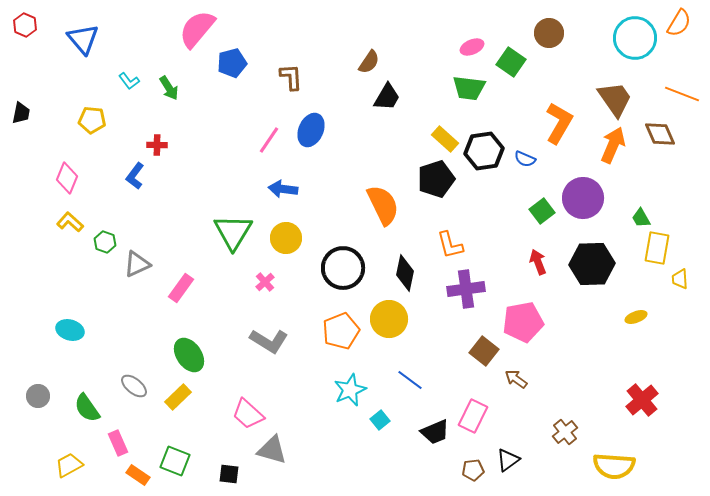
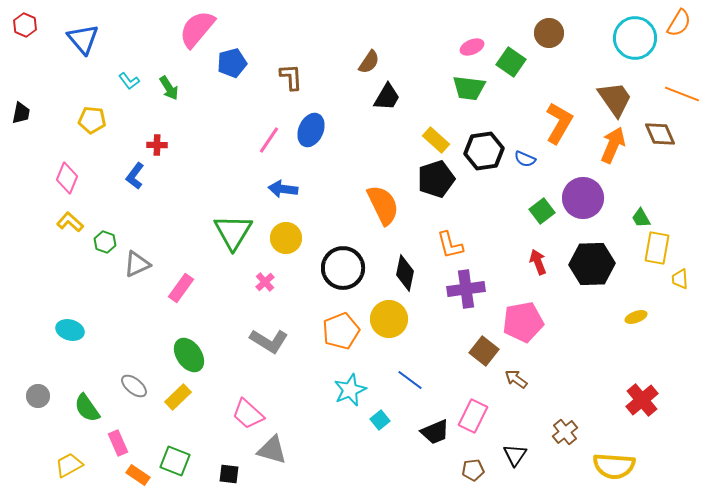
yellow rectangle at (445, 139): moved 9 px left, 1 px down
black triangle at (508, 460): moved 7 px right, 5 px up; rotated 20 degrees counterclockwise
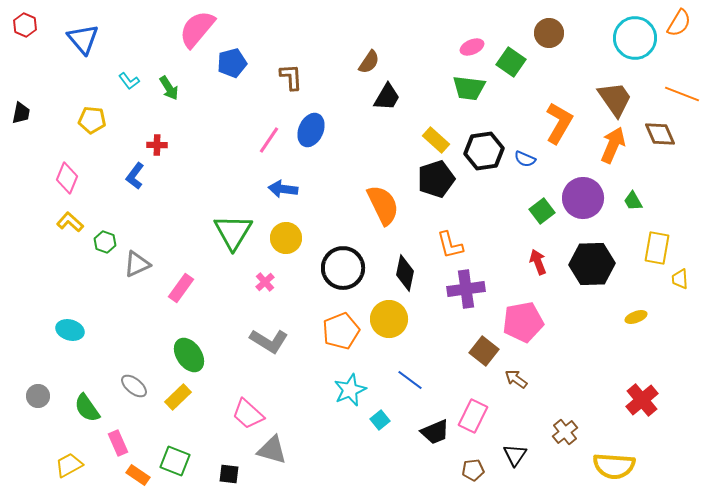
green trapezoid at (641, 218): moved 8 px left, 17 px up
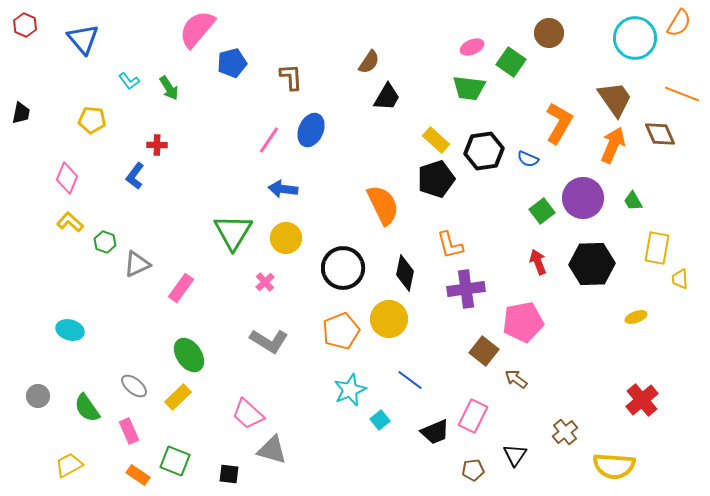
blue semicircle at (525, 159): moved 3 px right
pink rectangle at (118, 443): moved 11 px right, 12 px up
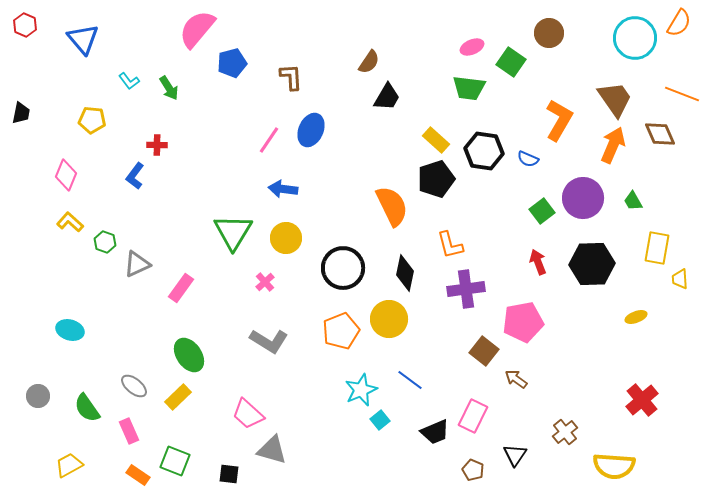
orange L-shape at (559, 123): moved 3 px up
black hexagon at (484, 151): rotated 18 degrees clockwise
pink diamond at (67, 178): moved 1 px left, 3 px up
orange semicircle at (383, 205): moved 9 px right, 1 px down
cyan star at (350, 390): moved 11 px right
brown pentagon at (473, 470): rotated 30 degrees clockwise
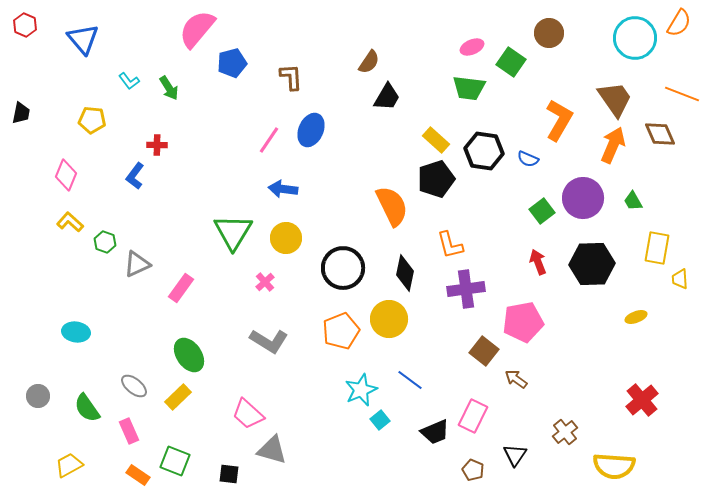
cyan ellipse at (70, 330): moved 6 px right, 2 px down; rotated 8 degrees counterclockwise
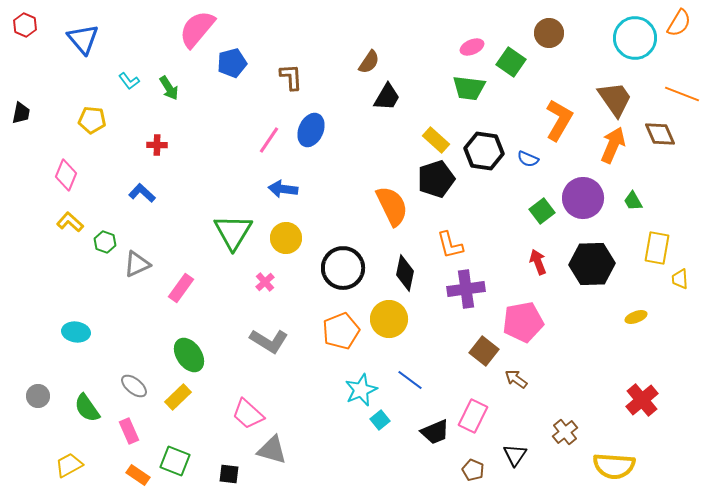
blue L-shape at (135, 176): moved 7 px right, 17 px down; rotated 96 degrees clockwise
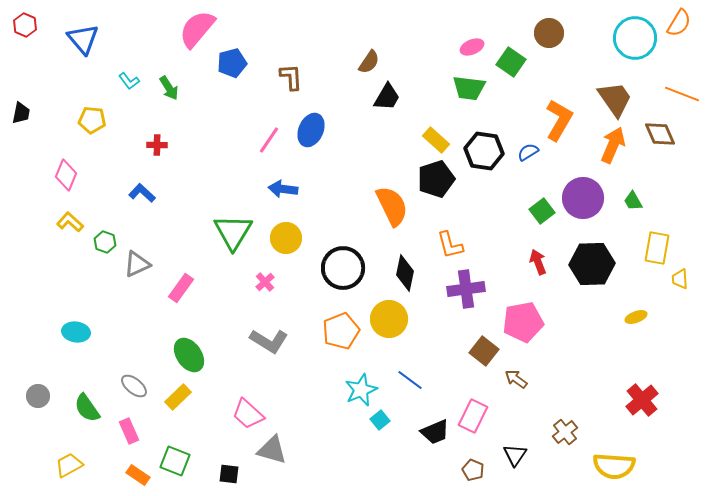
blue semicircle at (528, 159): moved 7 px up; rotated 125 degrees clockwise
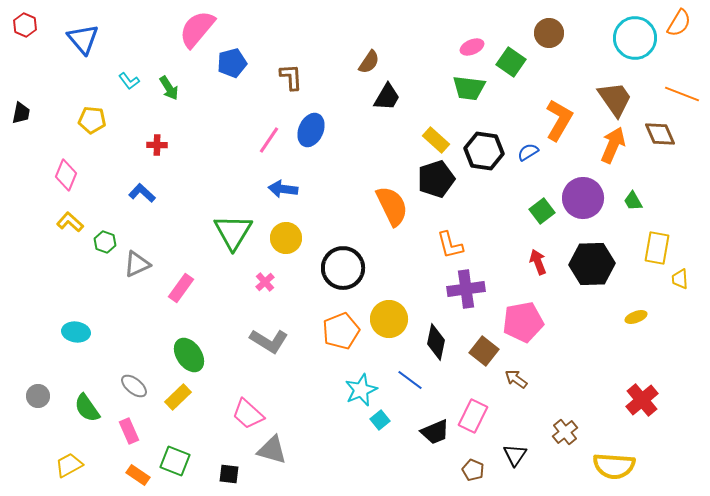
black diamond at (405, 273): moved 31 px right, 69 px down
